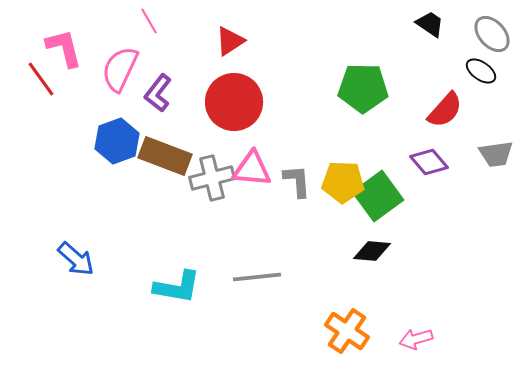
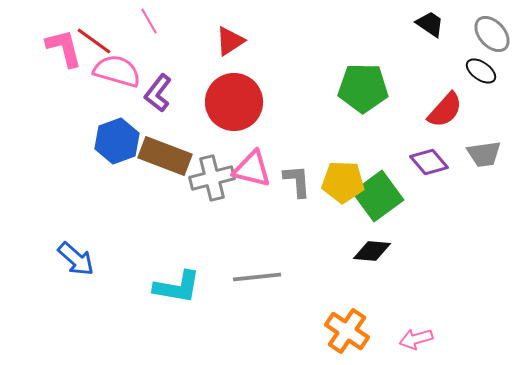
pink semicircle: moved 3 px left, 2 px down; rotated 81 degrees clockwise
red line: moved 53 px right, 38 px up; rotated 18 degrees counterclockwise
gray trapezoid: moved 12 px left
pink triangle: rotated 9 degrees clockwise
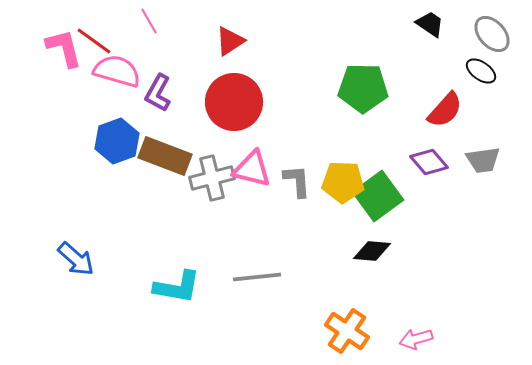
purple L-shape: rotated 9 degrees counterclockwise
gray trapezoid: moved 1 px left, 6 px down
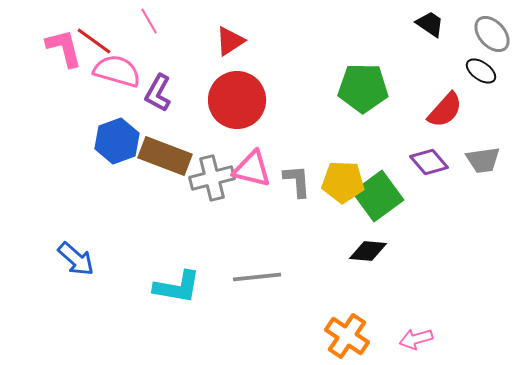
red circle: moved 3 px right, 2 px up
black diamond: moved 4 px left
orange cross: moved 5 px down
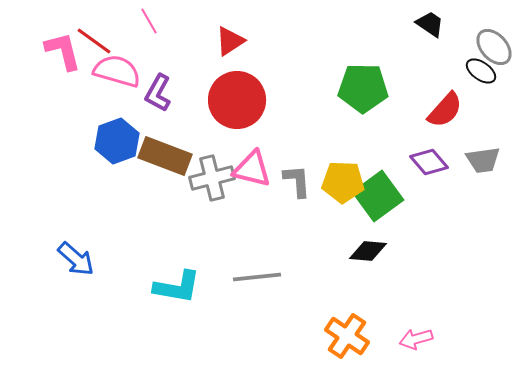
gray ellipse: moved 2 px right, 13 px down
pink L-shape: moved 1 px left, 3 px down
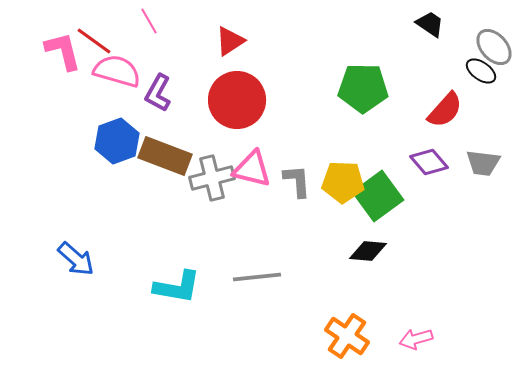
gray trapezoid: moved 3 px down; rotated 15 degrees clockwise
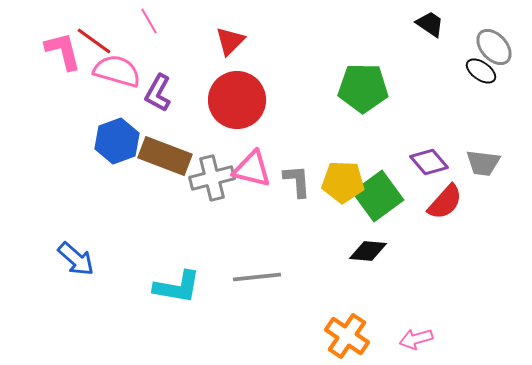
red triangle: rotated 12 degrees counterclockwise
red semicircle: moved 92 px down
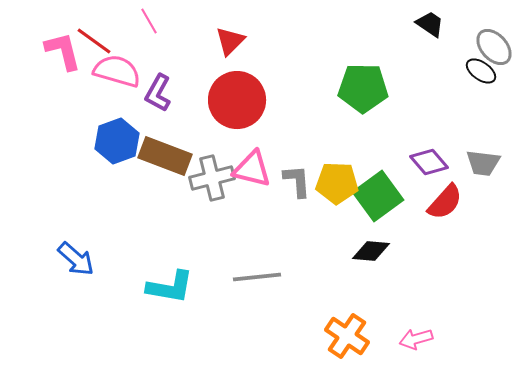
yellow pentagon: moved 6 px left, 1 px down
black diamond: moved 3 px right
cyan L-shape: moved 7 px left
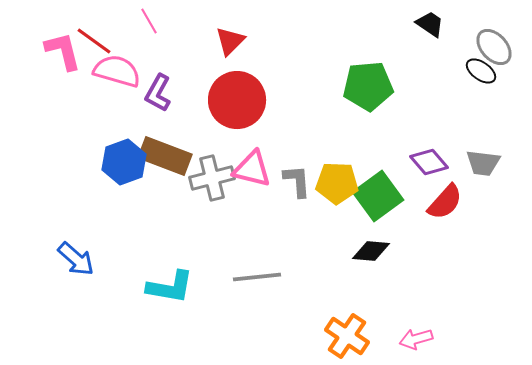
green pentagon: moved 5 px right, 2 px up; rotated 6 degrees counterclockwise
blue hexagon: moved 7 px right, 21 px down
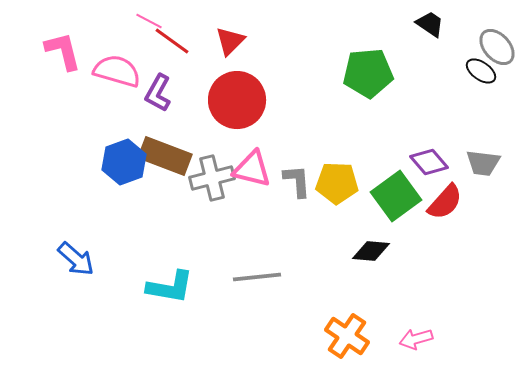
pink line: rotated 32 degrees counterclockwise
red line: moved 78 px right
gray ellipse: moved 3 px right
green pentagon: moved 13 px up
green square: moved 18 px right
